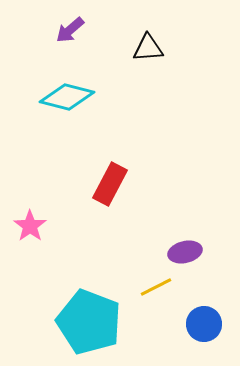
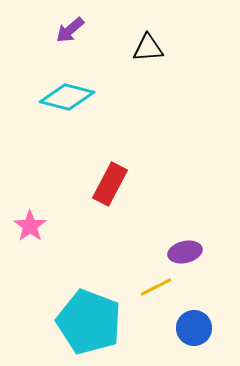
blue circle: moved 10 px left, 4 px down
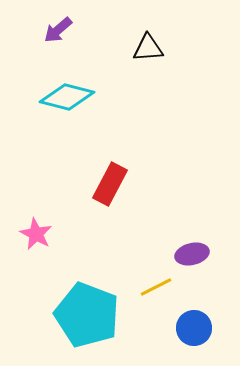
purple arrow: moved 12 px left
pink star: moved 6 px right, 8 px down; rotated 8 degrees counterclockwise
purple ellipse: moved 7 px right, 2 px down
cyan pentagon: moved 2 px left, 7 px up
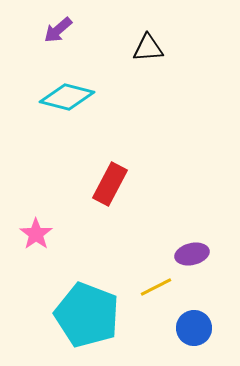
pink star: rotated 8 degrees clockwise
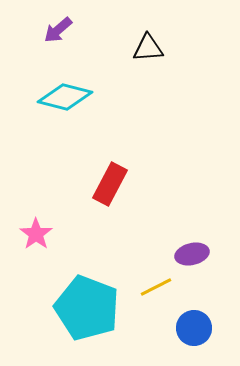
cyan diamond: moved 2 px left
cyan pentagon: moved 7 px up
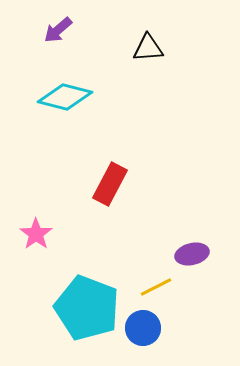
blue circle: moved 51 px left
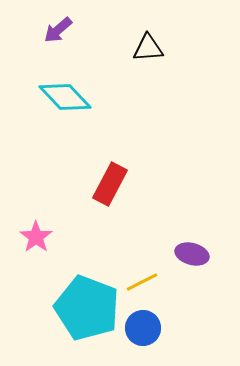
cyan diamond: rotated 32 degrees clockwise
pink star: moved 3 px down
purple ellipse: rotated 28 degrees clockwise
yellow line: moved 14 px left, 5 px up
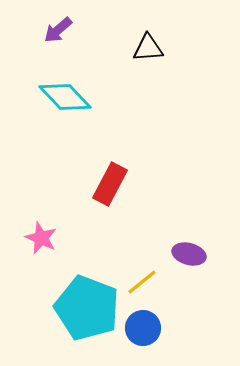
pink star: moved 5 px right, 1 px down; rotated 12 degrees counterclockwise
purple ellipse: moved 3 px left
yellow line: rotated 12 degrees counterclockwise
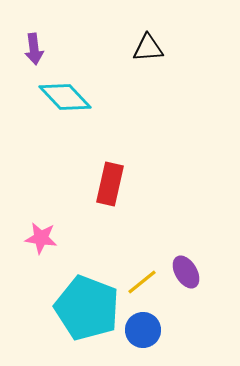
purple arrow: moved 24 px left, 19 px down; rotated 56 degrees counterclockwise
red rectangle: rotated 15 degrees counterclockwise
pink star: rotated 16 degrees counterclockwise
purple ellipse: moved 3 px left, 18 px down; rotated 44 degrees clockwise
blue circle: moved 2 px down
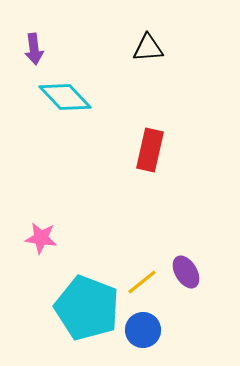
red rectangle: moved 40 px right, 34 px up
